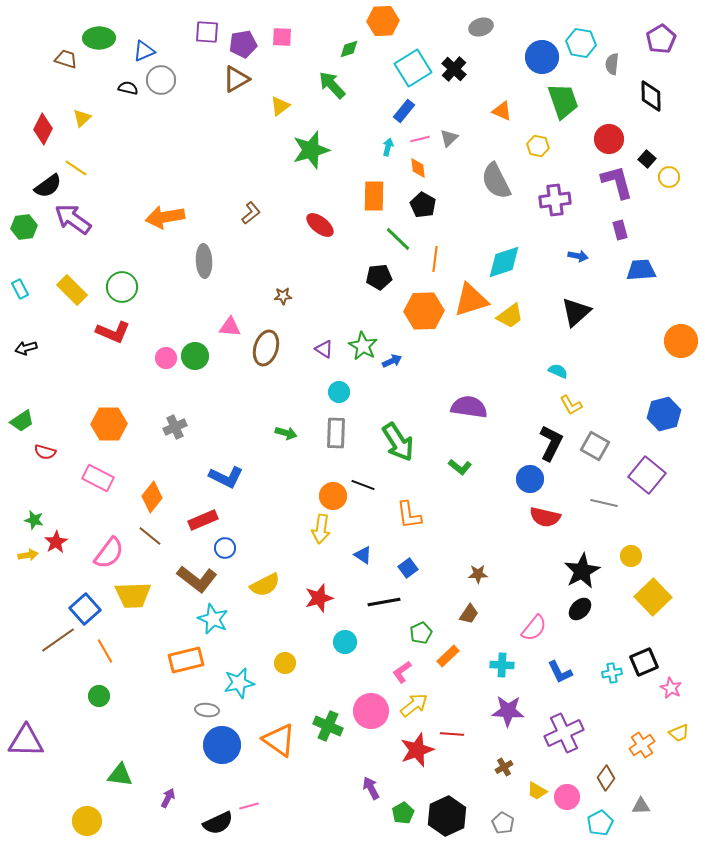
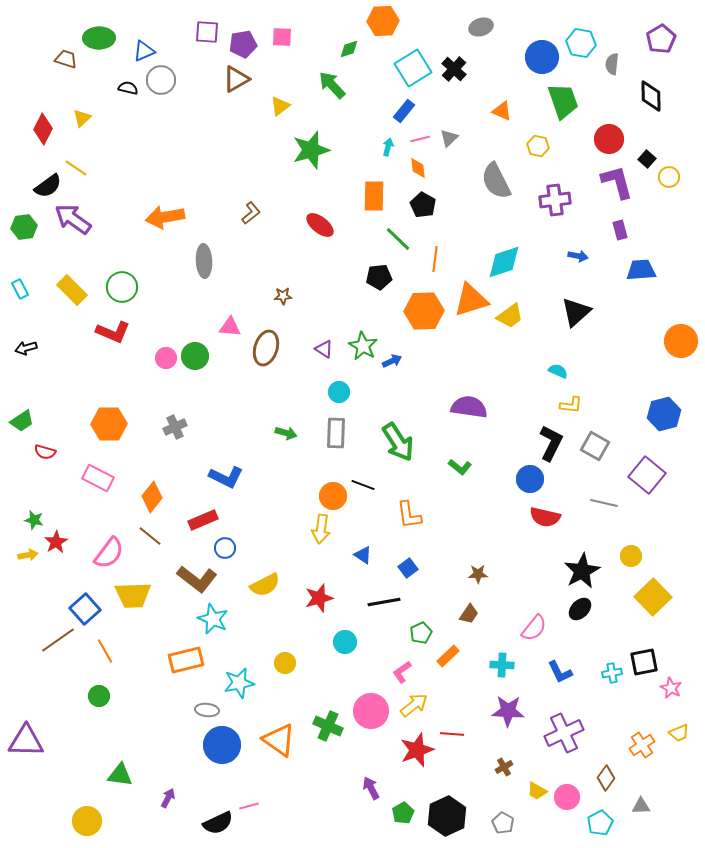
yellow L-shape at (571, 405): rotated 55 degrees counterclockwise
black square at (644, 662): rotated 12 degrees clockwise
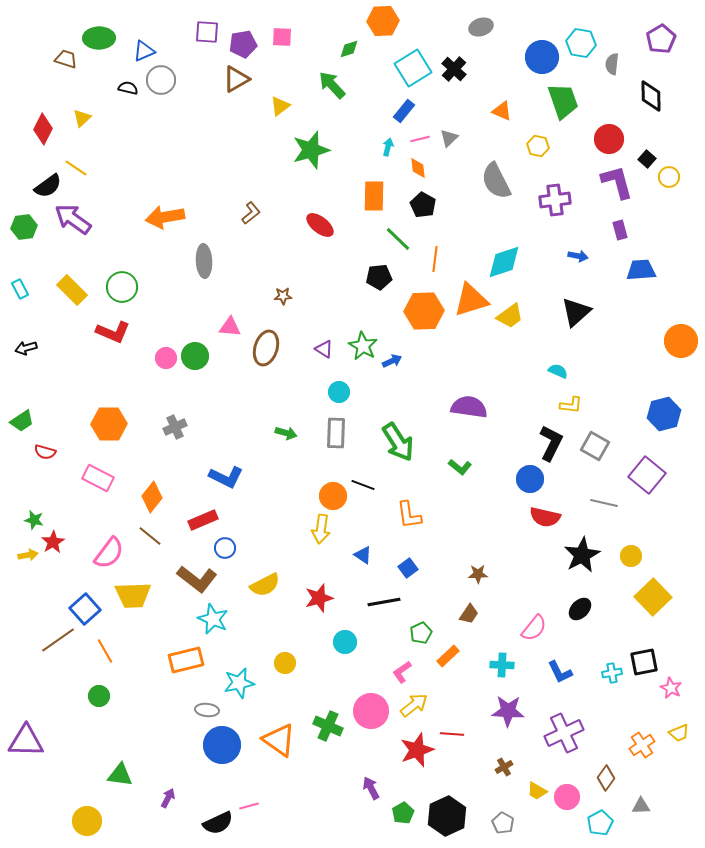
red star at (56, 542): moved 3 px left
black star at (582, 571): moved 16 px up
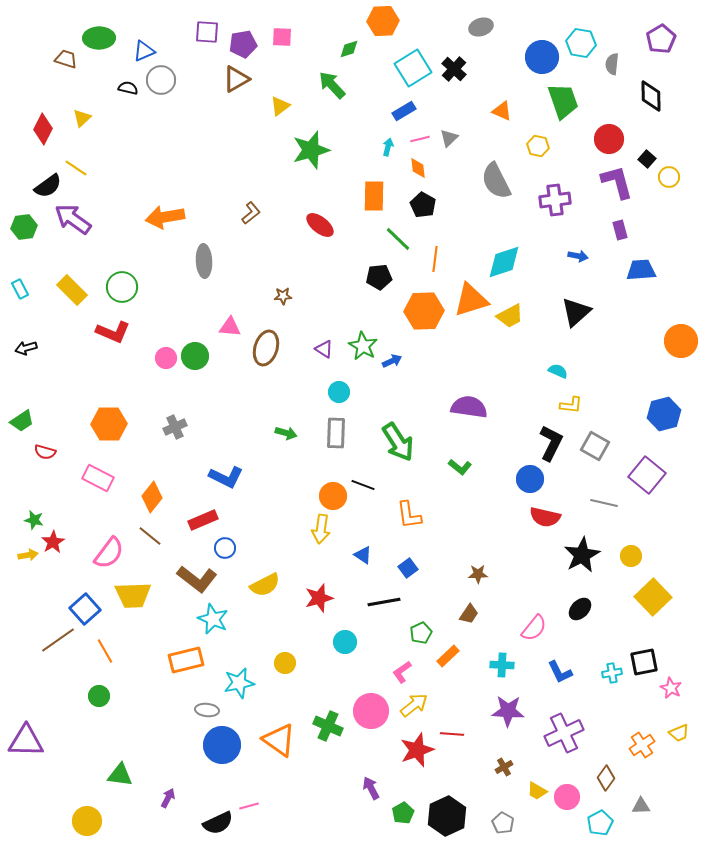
blue rectangle at (404, 111): rotated 20 degrees clockwise
yellow trapezoid at (510, 316): rotated 8 degrees clockwise
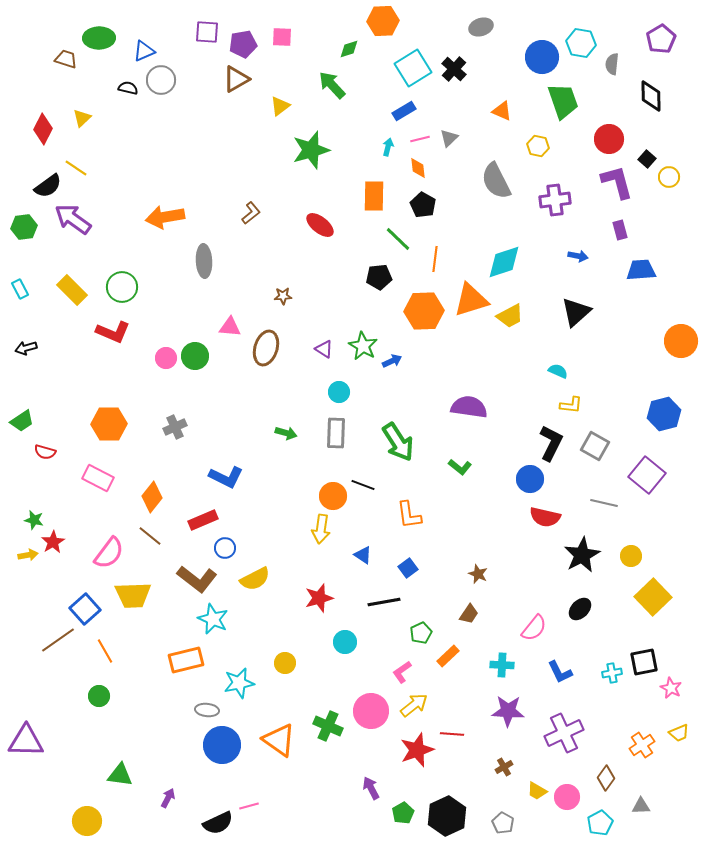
brown star at (478, 574): rotated 24 degrees clockwise
yellow semicircle at (265, 585): moved 10 px left, 6 px up
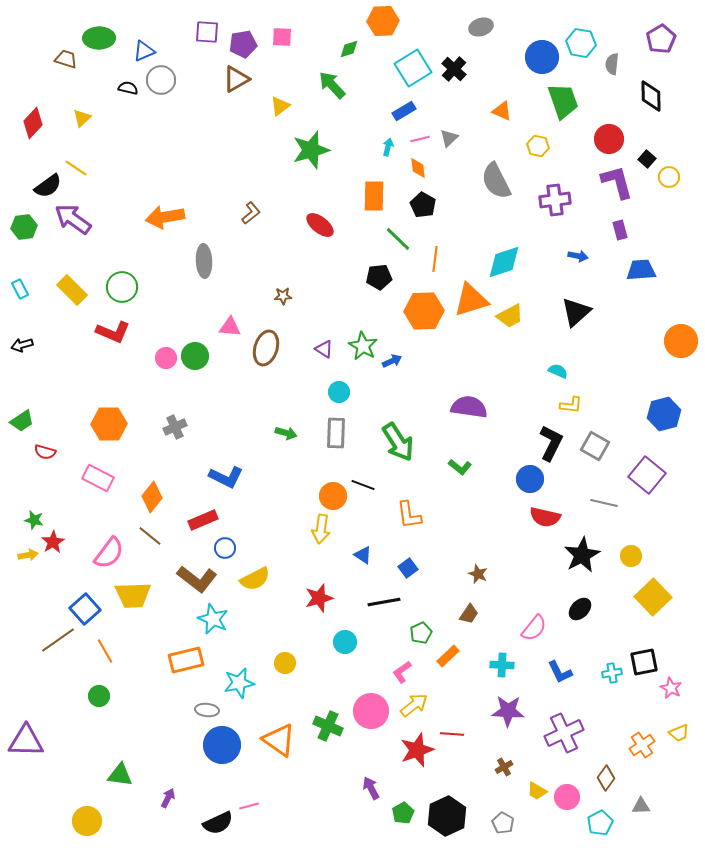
red diamond at (43, 129): moved 10 px left, 6 px up; rotated 16 degrees clockwise
black arrow at (26, 348): moved 4 px left, 3 px up
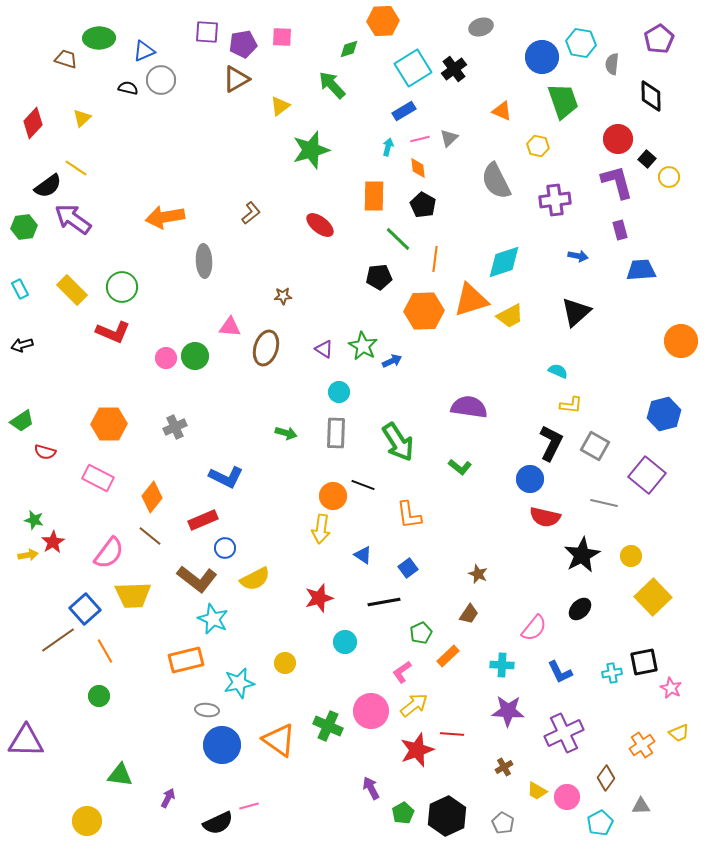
purple pentagon at (661, 39): moved 2 px left
black cross at (454, 69): rotated 10 degrees clockwise
red circle at (609, 139): moved 9 px right
